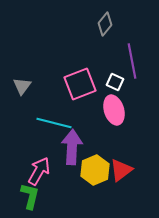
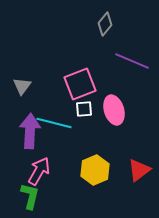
purple line: rotated 56 degrees counterclockwise
white square: moved 31 px left, 27 px down; rotated 30 degrees counterclockwise
purple arrow: moved 42 px left, 16 px up
red triangle: moved 18 px right
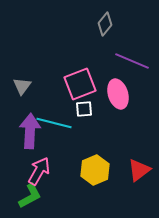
pink ellipse: moved 4 px right, 16 px up
green L-shape: rotated 48 degrees clockwise
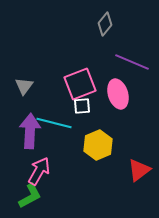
purple line: moved 1 px down
gray triangle: moved 2 px right
white square: moved 2 px left, 3 px up
yellow hexagon: moved 3 px right, 25 px up
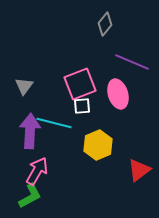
pink arrow: moved 2 px left
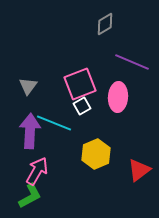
gray diamond: rotated 20 degrees clockwise
gray triangle: moved 4 px right
pink ellipse: moved 3 px down; rotated 20 degrees clockwise
white square: rotated 24 degrees counterclockwise
cyan line: rotated 8 degrees clockwise
yellow hexagon: moved 2 px left, 9 px down
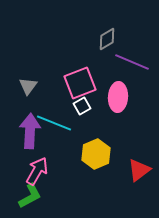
gray diamond: moved 2 px right, 15 px down
pink square: moved 1 px up
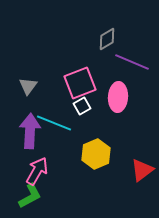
red triangle: moved 3 px right
